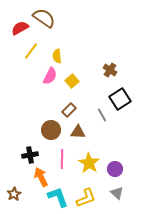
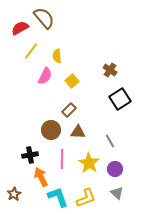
brown semicircle: rotated 15 degrees clockwise
pink semicircle: moved 5 px left
gray line: moved 8 px right, 26 px down
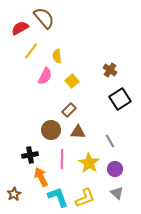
yellow L-shape: moved 1 px left
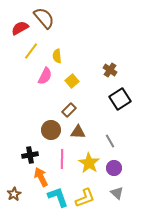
purple circle: moved 1 px left, 1 px up
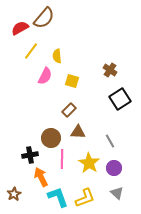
brown semicircle: rotated 80 degrees clockwise
yellow square: rotated 32 degrees counterclockwise
brown circle: moved 8 px down
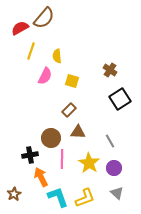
yellow line: rotated 18 degrees counterclockwise
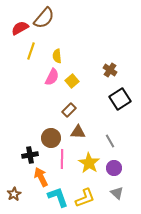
pink semicircle: moved 7 px right, 1 px down
yellow square: rotated 32 degrees clockwise
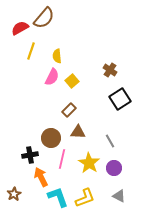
pink line: rotated 12 degrees clockwise
gray triangle: moved 2 px right, 3 px down; rotated 16 degrees counterclockwise
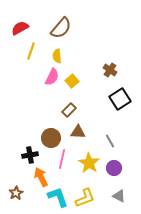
brown semicircle: moved 17 px right, 10 px down
brown star: moved 2 px right, 1 px up
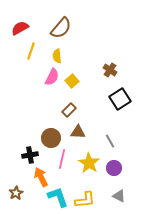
yellow L-shape: moved 2 px down; rotated 15 degrees clockwise
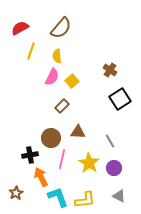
brown rectangle: moved 7 px left, 4 px up
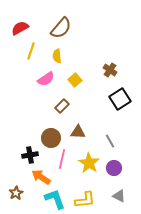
pink semicircle: moved 6 px left, 2 px down; rotated 30 degrees clockwise
yellow square: moved 3 px right, 1 px up
orange arrow: rotated 30 degrees counterclockwise
cyan L-shape: moved 3 px left, 2 px down
